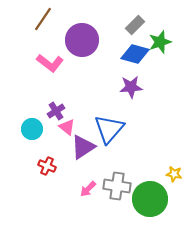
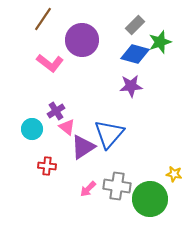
purple star: moved 1 px up
blue triangle: moved 5 px down
red cross: rotated 18 degrees counterclockwise
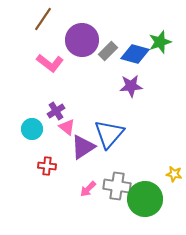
gray rectangle: moved 27 px left, 26 px down
green circle: moved 5 px left
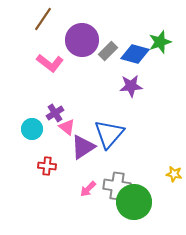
purple cross: moved 1 px left, 2 px down
green circle: moved 11 px left, 3 px down
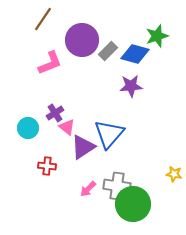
green star: moved 3 px left, 6 px up
pink L-shape: rotated 60 degrees counterclockwise
cyan circle: moved 4 px left, 1 px up
green circle: moved 1 px left, 2 px down
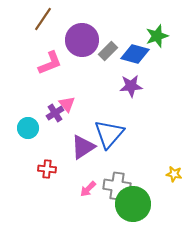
pink triangle: moved 23 px up; rotated 12 degrees clockwise
red cross: moved 3 px down
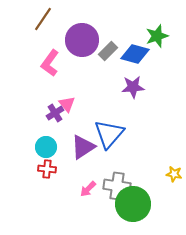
pink L-shape: rotated 148 degrees clockwise
purple star: moved 2 px right, 1 px down
cyan circle: moved 18 px right, 19 px down
